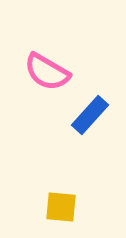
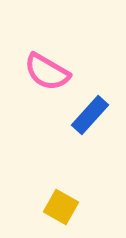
yellow square: rotated 24 degrees clockwise
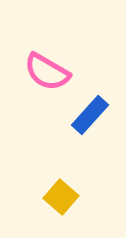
yellow square: moved 10 px up; rotated 12 degrees clockwise
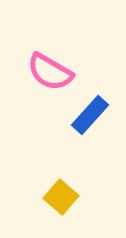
pink semicircle: moved 3 px right
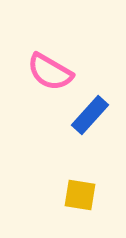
yellow square: moved 19 px right, 2 px up; rotated 32 degrees counterclockwise
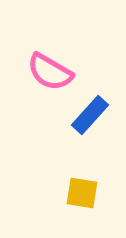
yellow square: moved 2 px right, 2 px up
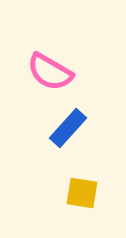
blue rectangle: moved 22 px left, 13 px down
